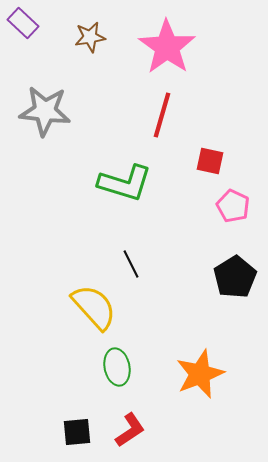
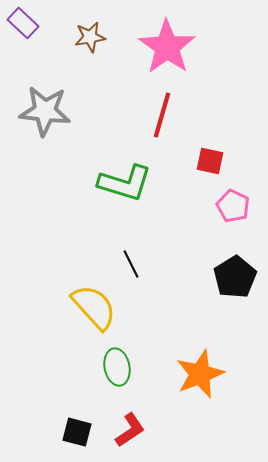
black square: rotated 20 degrees clockwise
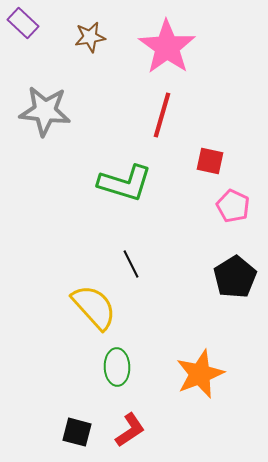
green ellipse: rotated 9 degrees clockwise
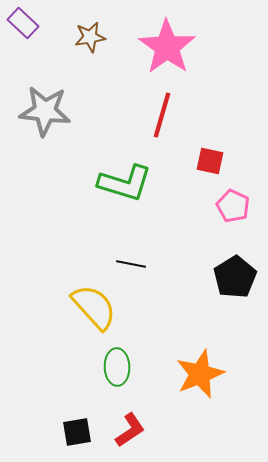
black line: rotated 52 degrees counterclockwise
black square: rotated 24 degrees counterclockwise
